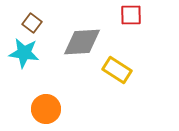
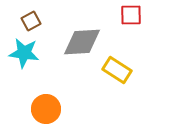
brown square: moved 1 px left, 2 px up; rotated 24 degrees clockwise
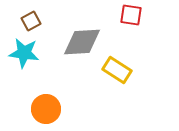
red square: rotated 10 degrees clockwise
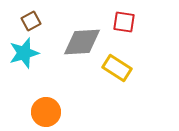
red square: moved 7 px left, 7 px down
cyan star: rotated 24 degrees counterclockwise
yellow rectangle: moved 2 px up
orange circle: moved 3 px down
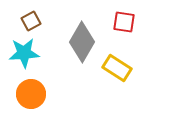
gray diamond: rotated 57 degrees counterclockwise
cyan star: rotated 12 degrees clockwise
orange circle: moved 15 px left, 18 px up
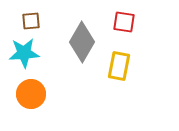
brown square: rotated 24 degrees clockwise
yellow rectangle: moved 2 px right, 2 px up; rotated 68 degrees clockwise
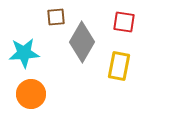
brown square: moved 25 px right, 4 px up
